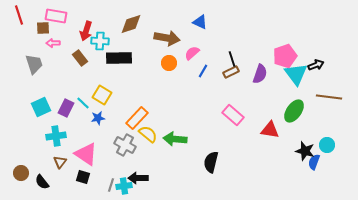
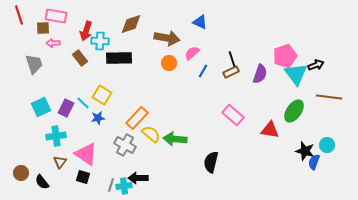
yellow semicircle at (148, 134): moved 3 px right
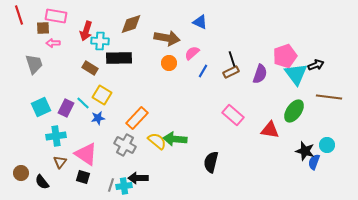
brown rectangle at (80, 58): moved 10 px right, 10 px down; rotated 21 degrees counterclockwise
yellow semicircle at (151, 134): moved 6 px right, 7 px down
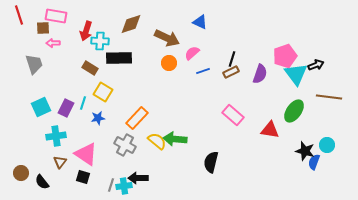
brown arrow at (167, 38): rotated 15 degrees clockwise
black line at (232, 59): rotated 35 degrees clockwise
blue line at (203, 71): rotated 40 degrees clockwise
yellow square at (102, 95): moved 1 px right, 3 px up
cyan line at (83, 103): rotated 64 degrees clockwise
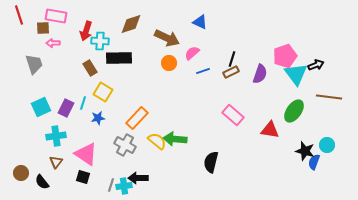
brown rectangle at (90, 68): rotated 28 degrees clockwise
brown triangle at (60, 162): moved 4 px left
